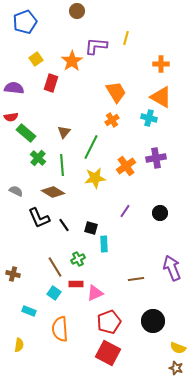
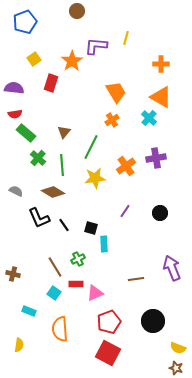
yellow square at (36, 59): moved 2 px left
red semicircle at (11, 117): moved 4 px right, 3 px up
cyan cross at (149, 118): rotated 28 degrees clockwise
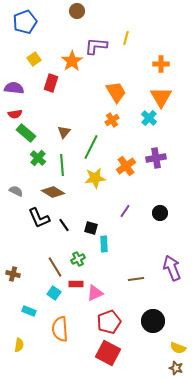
orange triangle at (161, 97): rotated 30 degrees clockwise
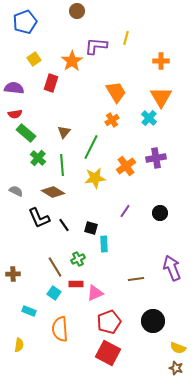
orange cross at (161, 64): moved 3 px up
brown cross at (13, 274): rotated 16 degrees counterclockwise
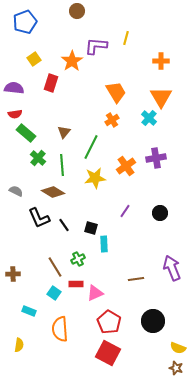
red pentagon at (109, 322): rotated 20 degrees counterclockwise
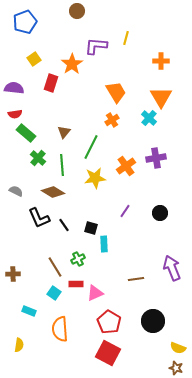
orange star at (72, 61): moved 3 px down
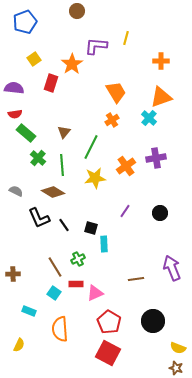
orange triangle at (161, 97): rotated 40 degrees clockwise
yellow semicircle at (19, 345): rotated 16 degrees clockwise
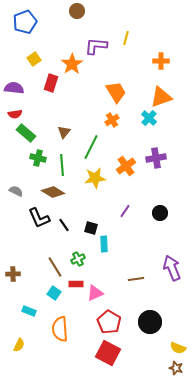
green cross at (38, 158): rotated 28 degrees counterclockwise
black circle at (153, 321): moved 3 px left, 1 px down
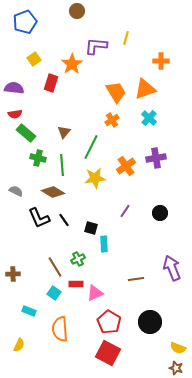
orange triangle at (161, 97): moved 16 px left, 8 px up
black line at (64, 225): moved 5 px up
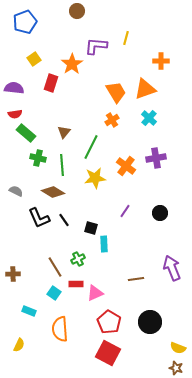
orange cross at (126, 166): rotated 18 degrees counterclockwise
